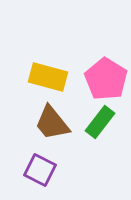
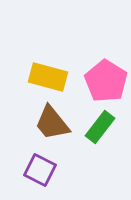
pink pentagon: moved 2 px down
green rectangle: moved 5 px down
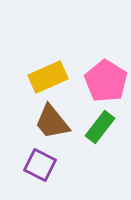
yellow rectangle: rotated 39 degrees counterclockwise
brown trapezoid: moved 1 px up
purple square: moved 5 px up
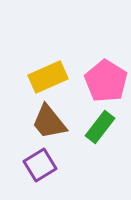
brown trapezoid: moved 3 px left
purple square: rotated 32 degrees clockwise
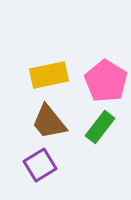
yellow rectangle: moved 1 px right, 2 px up; rotated 12 degrees clockwise
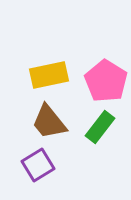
purple square: moved 2 px left
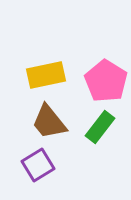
yellow rectangle: moved 3 px left
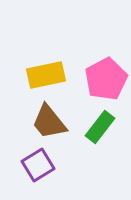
pink pentagon: moved 2 px up; rotated 12 degrees clockwise
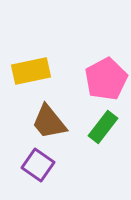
yellow rectangle: moved 15 px left, 4 px up
green rectangle: moved 3 px right
purple square: rotated 24 degrees counterclockwise
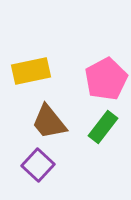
purple square: rotated 8 degrees clockwise
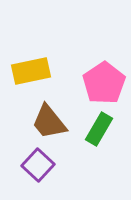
pink pentagon: moved 2 px left, 4 px down; rotated 6 degrees counterclockwise
green rectangle: moved 4 px left, 2 px down; rotated 8 degrees counterclockwise
